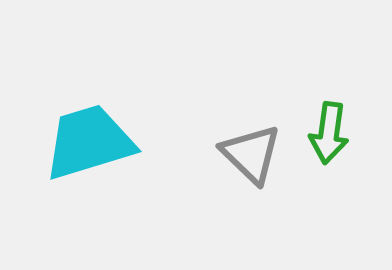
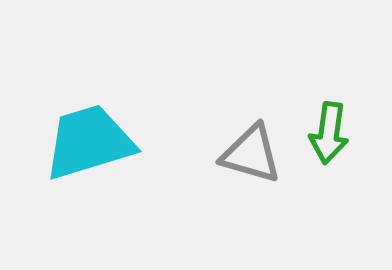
gray triangle: rotated 28 degrees counterclockwise
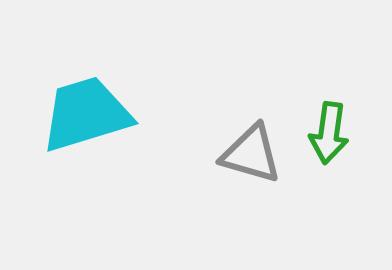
cyan trapezoid: moved 3 px left, 28 px up
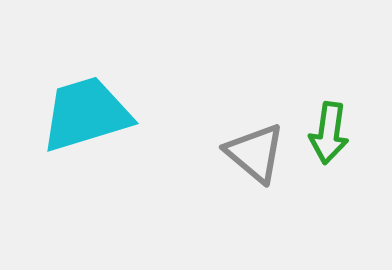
gray triangle: moved 4 px right, 1 px up; rotated 24 degrees clockwise
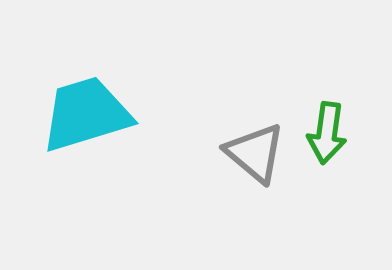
green arrow: moved 2 px left
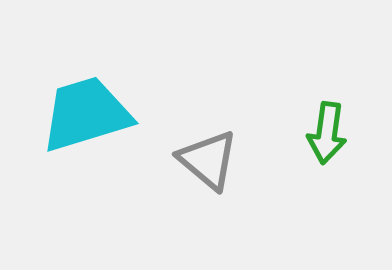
gray triangle: moved 47 px left, 7 px down
